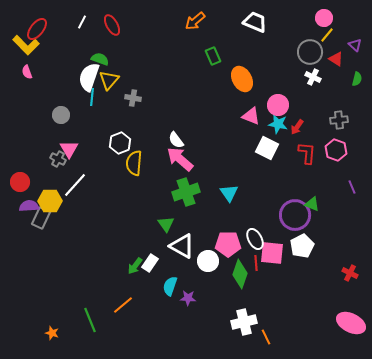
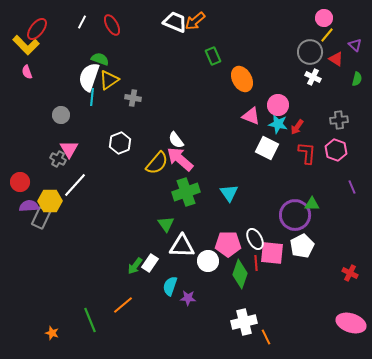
white trapezoid at (255, 22): moved 80 px left
yellow triangle at (109, 80): rotated 15 degrees clockwise
yellow semicircle at (134, 163): moved 23 px right; rotated 145 degrees counterclockwise
green triangle at (312, 204): rotated 21 degrees counterclockwise
white triangle at (182, 246): rotated 28 degrees counterclockwise
pink ellipse at (351, 323): rotated 8 degrees counterclockwise
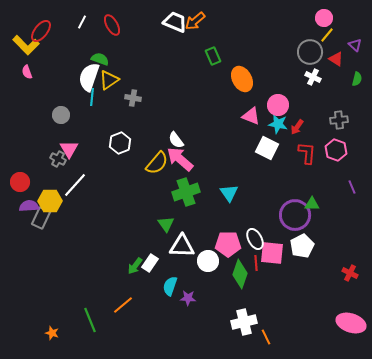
red ellipse at (37, 29): moved 4 px right, 2 px down
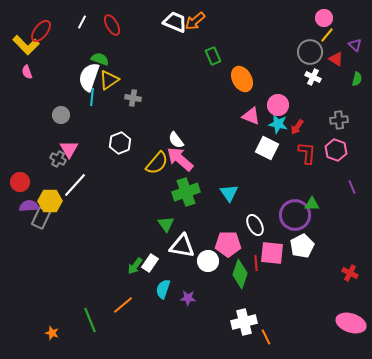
white ellipse at (255, 239): moved 14 px up
white triangle at (182, 246): rotated 8 degrees clockwise
cyan semicircle at (170, 286): moved 7 px left, 3 px down
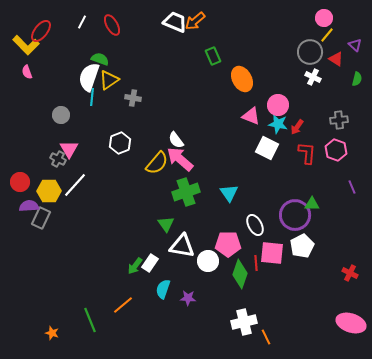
yellow hexagon at (50, 201): moved 1 px left, 10 px up
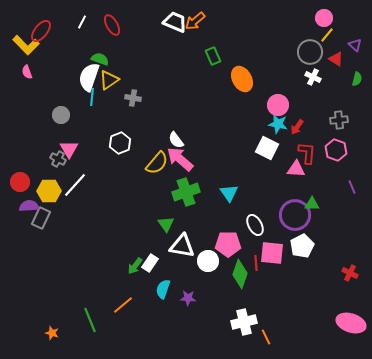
pink triangle at (251, 116): moved 45 px right, 53 px down; rotated 18 degrees counterclockwise
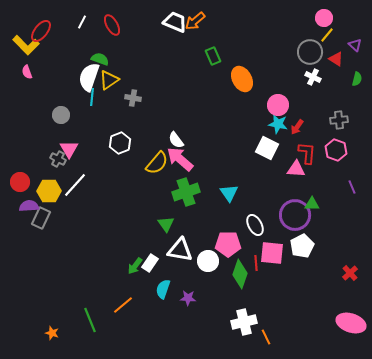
white triangle at (182, 246): moved 2 px left, 4 px down
red cross at (350, 273): rotated 21 degrees clockwise
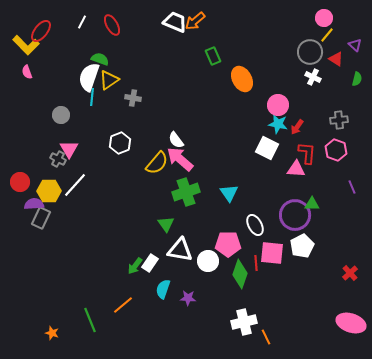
purple semicircle at (29, 206): moved 5 px right, 2 px up
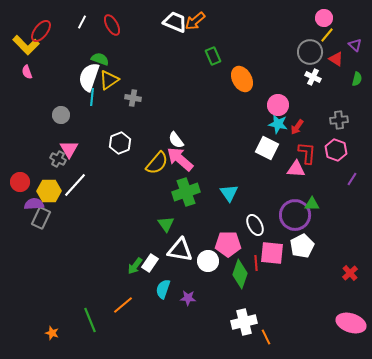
purple line at (352, 187): moved 8 px up; rotated 56 degrees clockwise
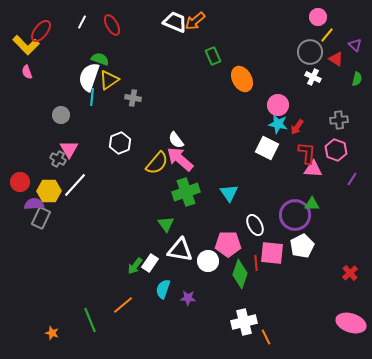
pink circle at (324, 18): moved 6 px left, 1 px up
pink triangle at (296, 169): moved 17 px right
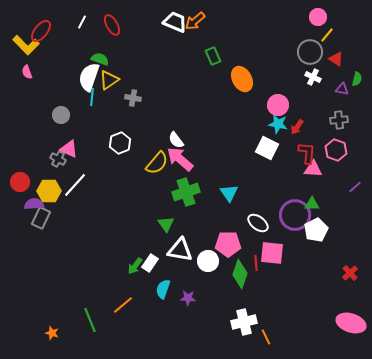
purple triangle at (355, 45): moved 13 px left, 44 px down; rotated 32 degrees counterclockwise
pink triangle at (69, 149): rotated 36 degrees counterclockwise
purple line at (352, 179): moved 3 px right, 8 px down; rotated 16 degrees clockwise
white ellipse at (255, 225): moved 3 px right, 2 px up; rotated 25 degrees counterclockwise
white pentagon at (302, 246): moved 14 px right, 16 px up
